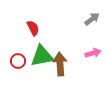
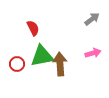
red circle: moved 1 px left, 3 px down
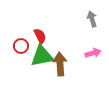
gray arrow: rotated 70 degrees counterclockwise
red semicircle: moved 7 px right, 8 px down
red circle: moved 4 px right, 18 px up
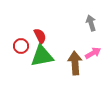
gray arrow: moved 1 px left, 4 px down
pink arrow: rotated 14 degrees counterclockwise
brown arrow: moved 15 px right, 1 px up
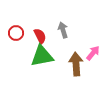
gray arrow: moved 28 px left, 7 px down
red circle: moved 5 px left, 13 px up
pink arrow: rotated 21 degrees counterclockwise
brown arrow: moved 1 px right, 1 px down
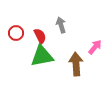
gray arrow: moved 2 px left, 5 px up
pink arrow: moved 2 px right, 6 px up
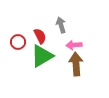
red circle: moved 2 px right, 9 px down
pink arrow: moved 21 px left, 2 px up; rotated 133 degrees counterclockwise
green triangle: rotated 20 degrees counterclockwise
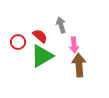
red semicircle: rotated 21 degrees counterclockwise
pink arrow: rotated 91 degrees counterclockwise
brown arrow: moved 3 px right, 1 px down
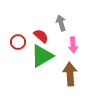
gray arrow: moved 2 px up
red semicircle: moved 1 px right
pink arrow: moved 1 px left
brown arrow: moved 9 px left, 9 px down
